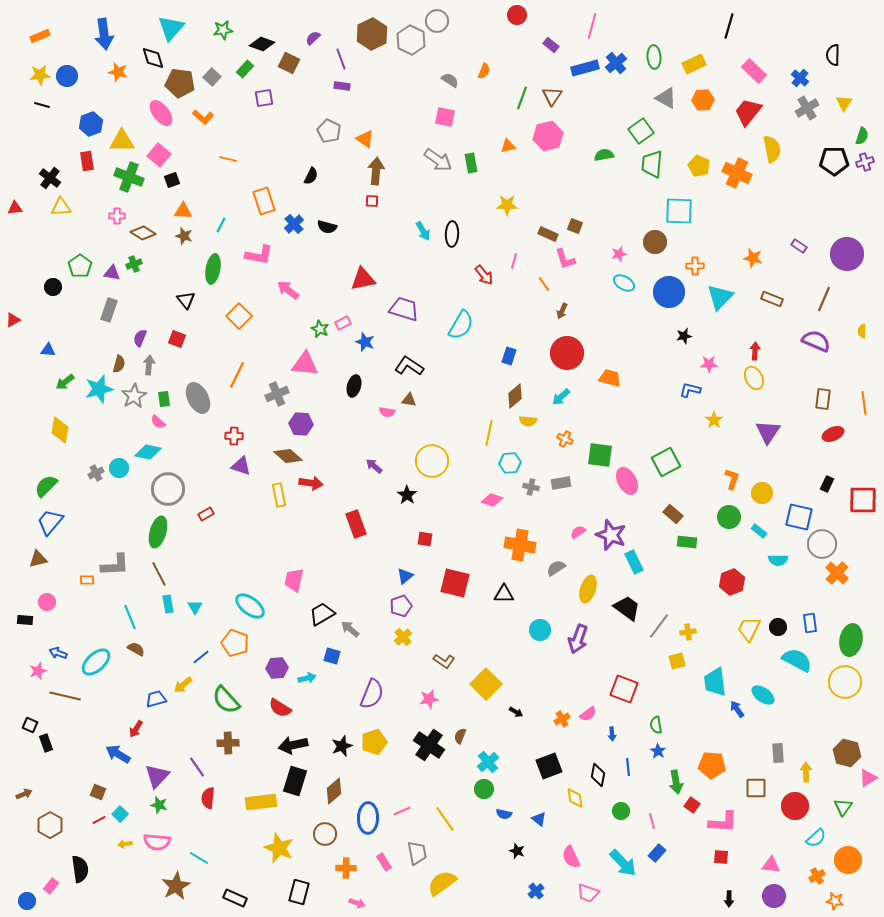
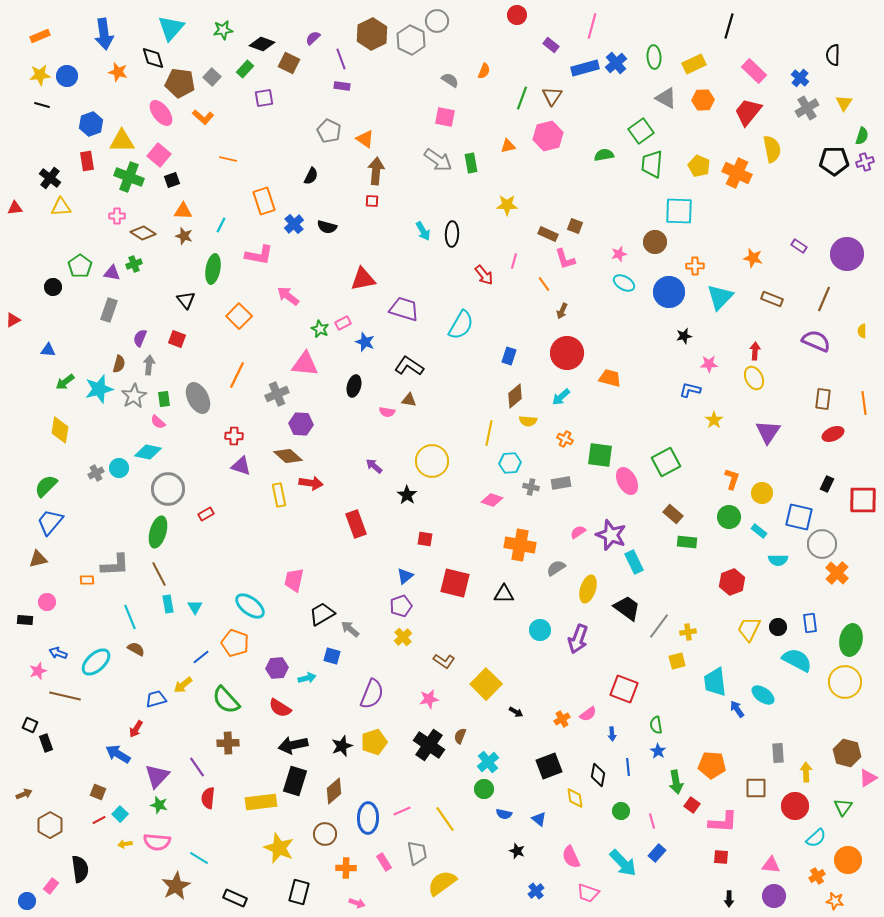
pink arrow at (288, 290): moved 6 px down
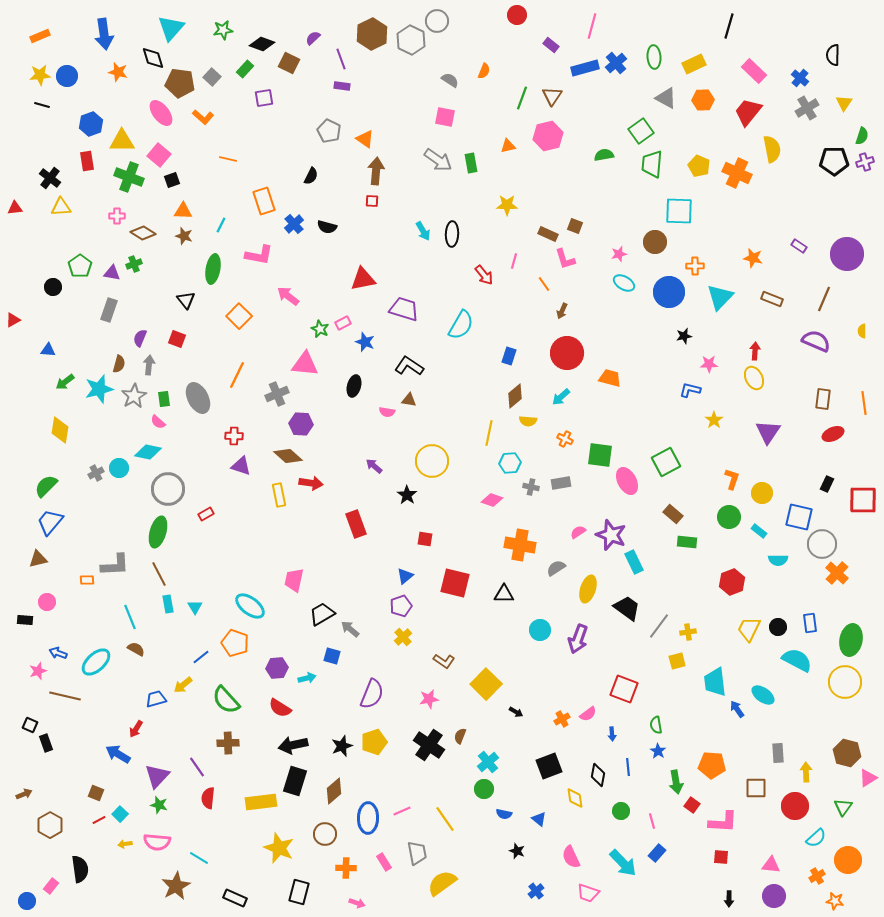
brown square at (98, 792): moved 2 px left, 1 px down
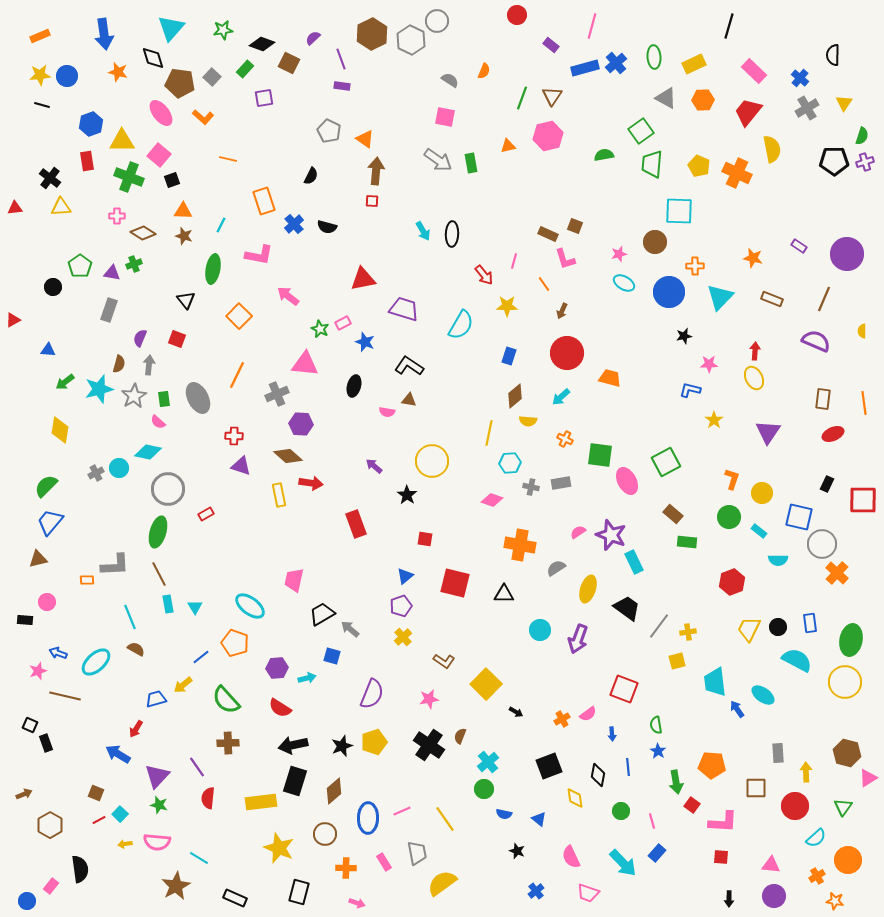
yellow star at (507, 205): moved 101 px down
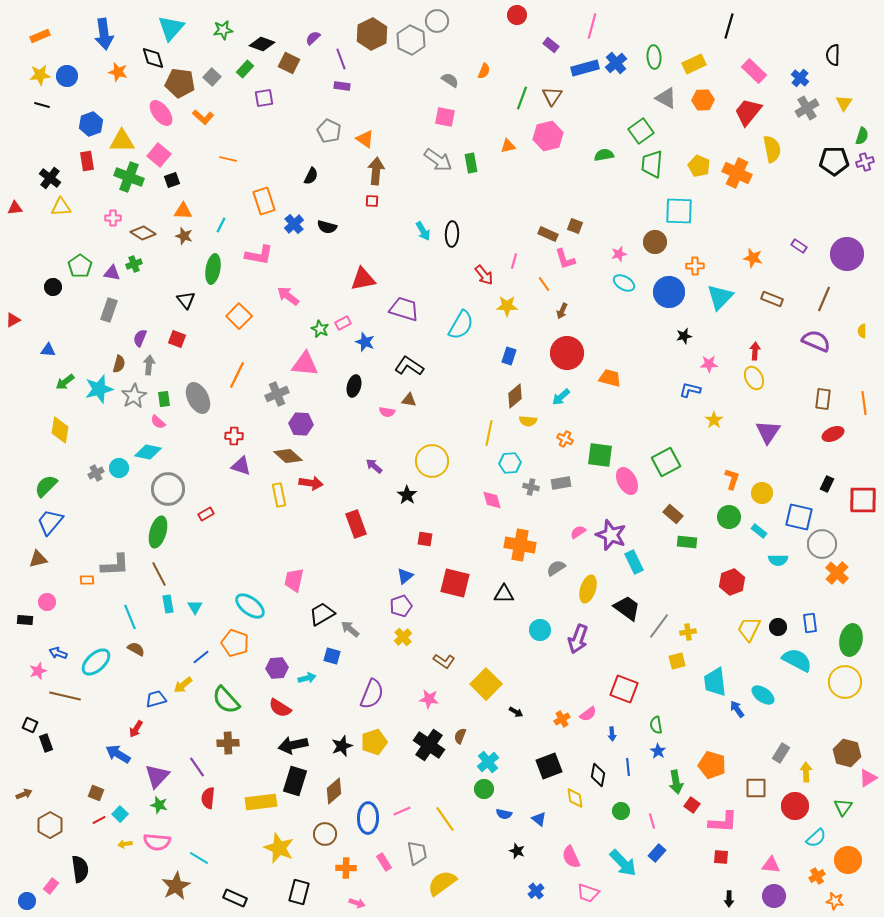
pink cross at (117, 216): moved 4 px left, 2 px down
pink diamond at (492, 500): rotated 55 degrees clockwise
pink star at (429, 699): rotated 18 degrees clockwise
gray rectangle at (778, 753): moved 3 px right; rotated 36 degrees clockwise
orange pentagon at (712, 765): rotated 12 degrees clockwise
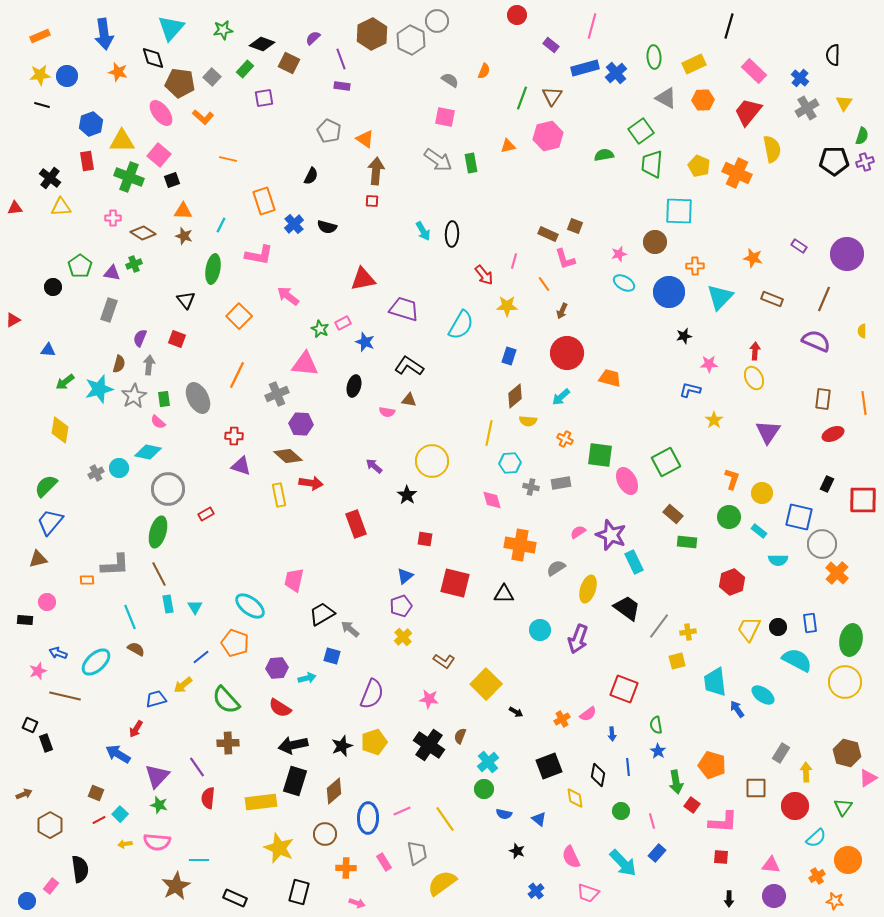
blue cross at (616, 63): moved 10 px down
cyan line at (199, 858): moved 2 px down; rotated 30 degrees counterclockwise
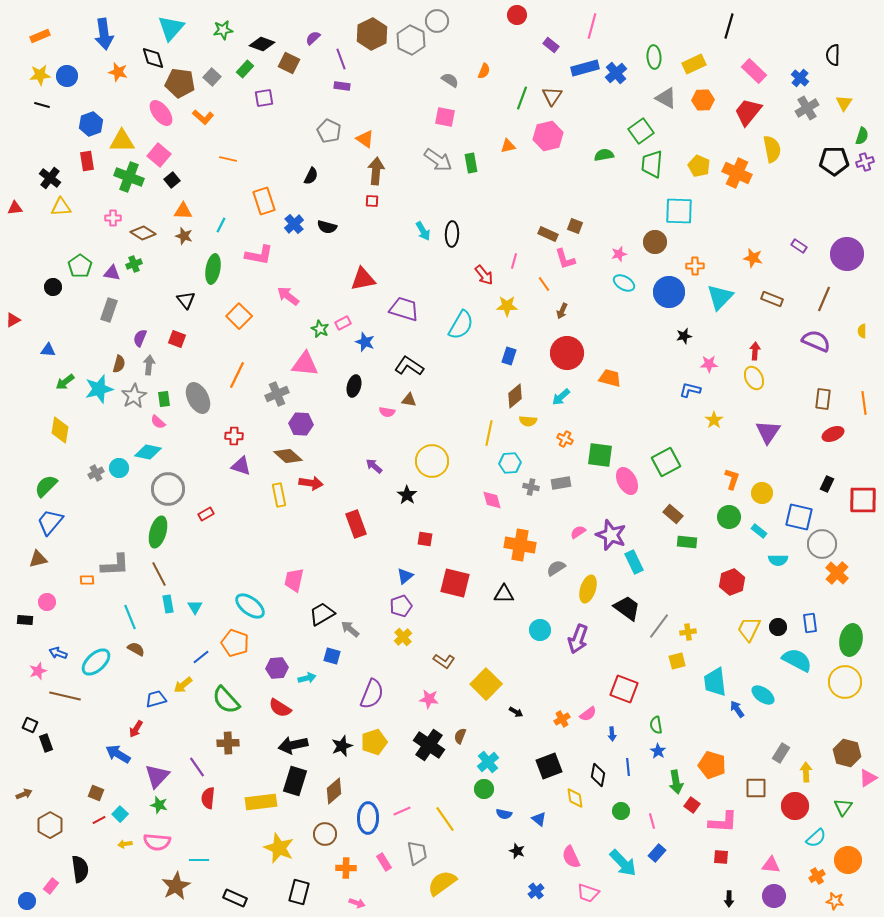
black square at (172, 180): rotated 21 degrees counterclockwise
